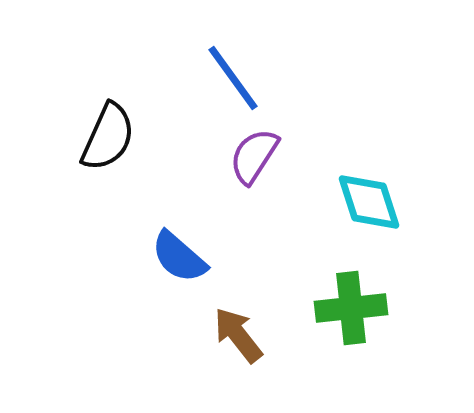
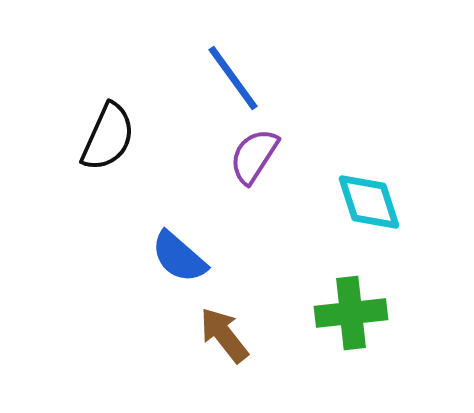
green cross: moved 5 px down
brown arrow: moved 14 px left
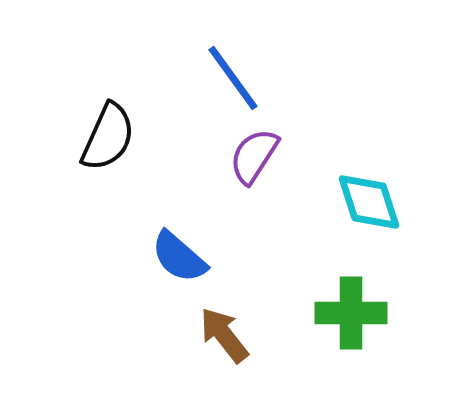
green cross: rotated 6 degrees clockwise
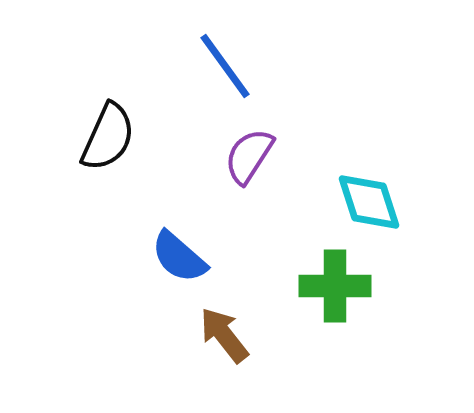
blue line: moved 8 px left, 12 px up
purple semicircle: moved 5 px left
green cross: moved 16 px left, 27 px up
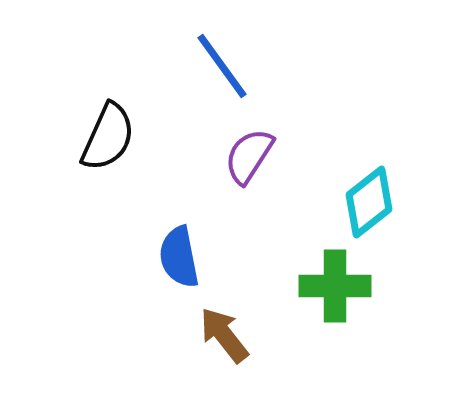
blue line: moved 3 px left
cyan diamond: rotated 70 degrees clockwise
blue semicircle: rotated 38 degrees clockwise
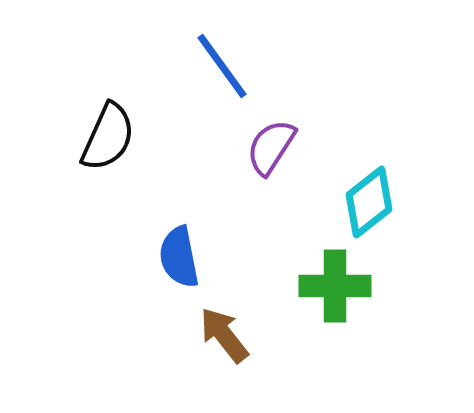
purple semicircle: moved 22 px right, 9 px up
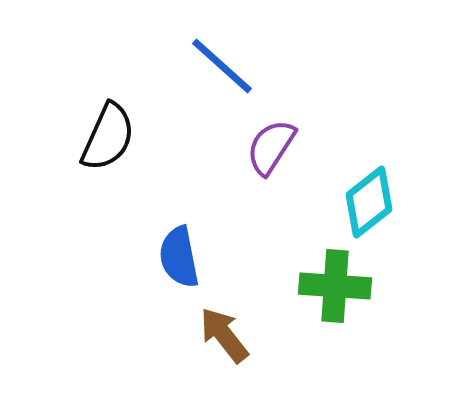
blue line: rotated 12 degrees counterclockwise
green cross: rotated 4 degrees clockwise
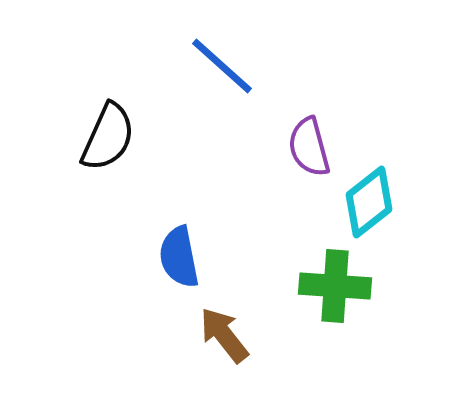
purple semicircle: moved 38 px right; rotated 48 degrees counterclockwise
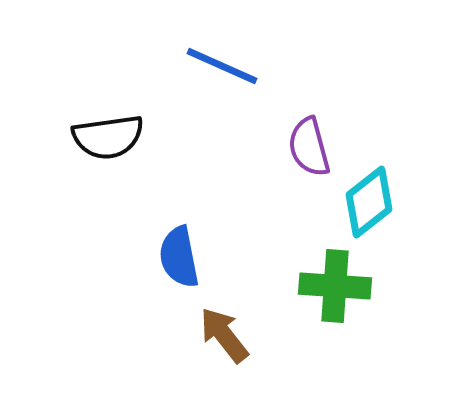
blue line: rotated 18 degrees counterclockwise
black semicircle: rotated 58 degrees clockwise
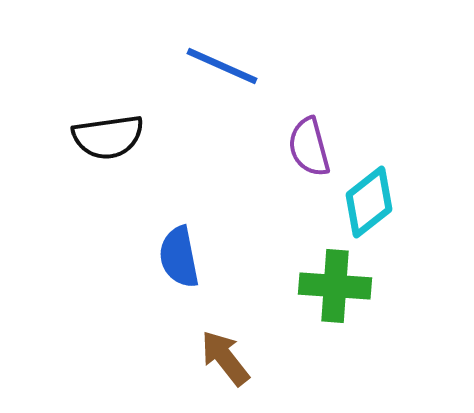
brown arrow: moved 1 px right, 23 px down
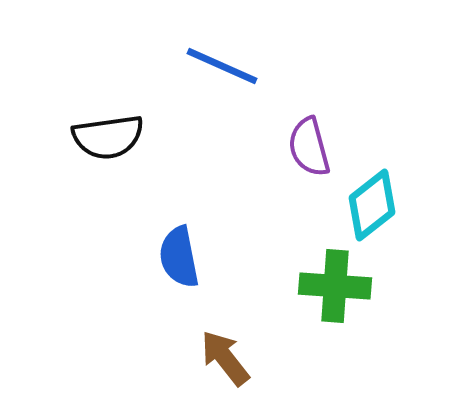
cyan diamond: moved 3 px right, 3 px down
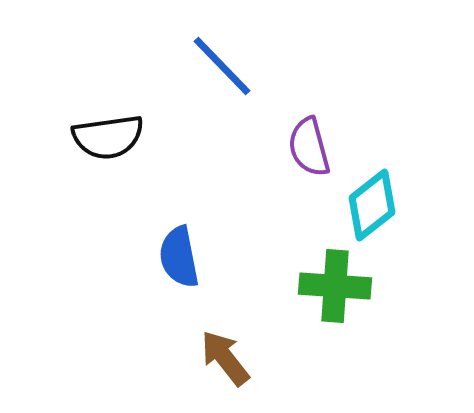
blue line: rotated 22 degrees clockwise
